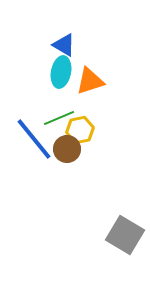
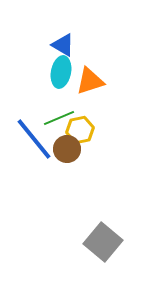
blue triangle: moved 1 px left
gray square: moved 22 px left, 7 px down; rotated 9 degrees clockwise
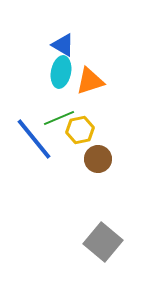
brown circle: moved 31 px right, 10 px down
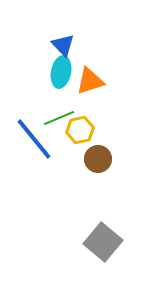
blue triangle: rotated 15 degrees clockwise
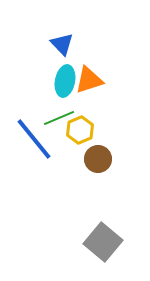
blue triangle: moved 1 px left, 1 px up
cyan ellipse: moved 4 px right, 9 px down
orange triangle: moved 1 px left, 1 px up
yellow hexagon: rotated 12 degrees counterclockwise
